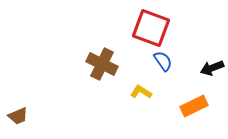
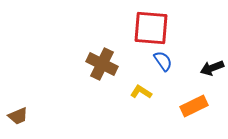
red square: rotated 15 degrees counterclockwise
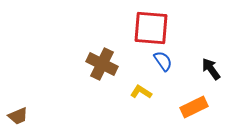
black arrow: moved 1 px left, 1 px down; rotated 75 degrees clockwise
orange rectangle: moved 1 px down
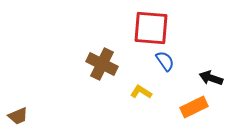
blue semicircle: moved 2 px right
black arrow: moved 9 px down; rotated 35 degrees counterclockwise
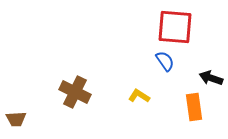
red square: moved 24 px right, 1 px up
brown cross: moved 27 px left, 28 px down
yellow L-shape: moved 2 px left, 4 px down
orange rectangle: rotated 72 degrees counterclockwise
brown trapezoid: moved 2 px left, 3 px down; rotated 20 degrees clockwise
